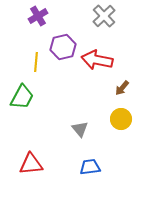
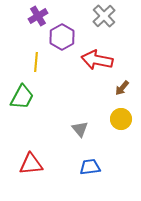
purple hexagon: moved 1 px left, 10 px up; rotated 15 degrees counterclockwise
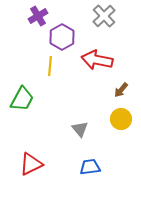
yellow line: moved 14 px right, 4 px down
brown arrow: moved 1 px left, 2 px down
green trapezoid: moved 2 px down
red triangle: rotated 20 degrees counterclockwise
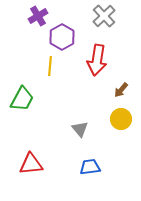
red arrow: rotated 92 degrees counterclockwise
red triangle: rotated 20 degrees clockwise
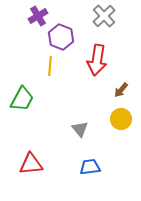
purple hexagon: moved 1 px left; rotated 10 degrees counterclockwise
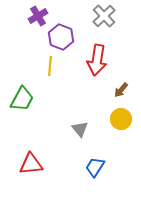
blue trapezoid: moved 5 px right; rotated 50 degrees counterclockwise
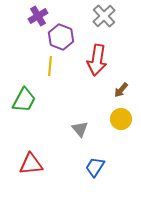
green trapezoid: moved 2 px right, 1 px down
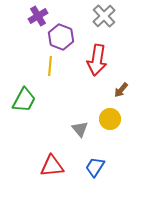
yellow circle: moved 11 px left
red triangle: moved 21 px right, 2 px down
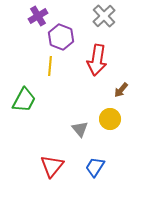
red triangle: rotated 45 degrees counterclockwise
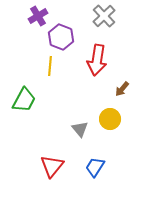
brown arrow: moved 1 px right, 1 px up
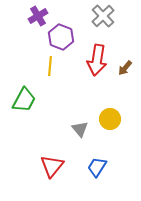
gray cross: moved 1 px left
brown arrow: moved 3 px right, 21 px up
blue trapezoid: moved 2 px right
